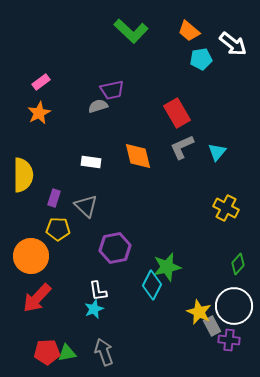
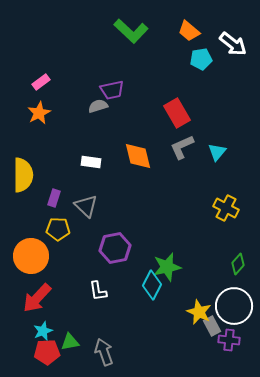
cyan star: moved 51 px left, 22 px down
green triangle: moved 3 px right, 11 px up
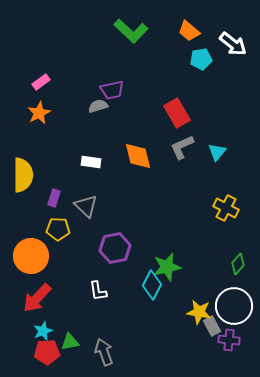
yellow star: rotated 15 degrees counterclockwise
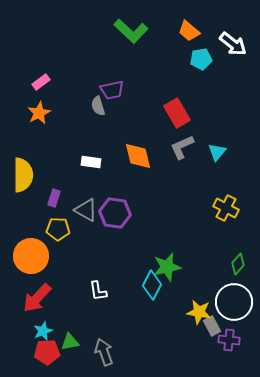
gray semicircle: rotated 90 degrees counterclockwise
gray triangle: moved 4 px down; rotated 15 degrees counterclockwise
purple hexagon: moved 35 px up; rotated 20 degrees clockwise
white circle: moved 4 px up
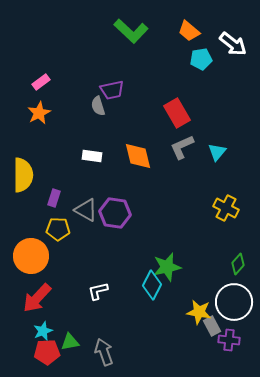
white rectangle: moved 1 px right, 6 px up
white L-shape: rotated 85 degrees clockwise
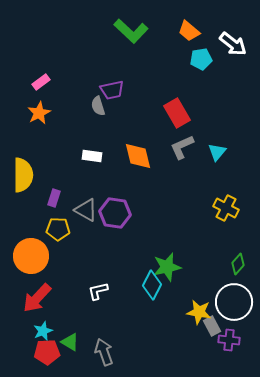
green triangle: rotated 42 degrees clockwise
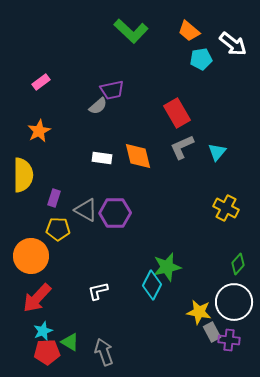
gray semicircle: rotated 114 degrees counterclockwise
orange star: moved 18 px down
white rectangle: moved 10 px right, 2 px down
purple hexagon: rotated 8 degrees counterclockwise
gray rectangle: moved 6 px down
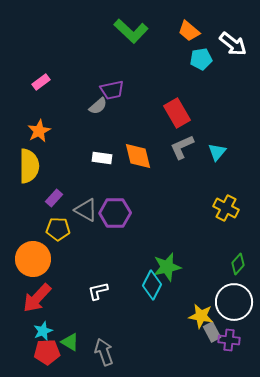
yellow semicircle: moved 6 px right, 9 px up
purple rectangle: rotated 24 degrees clockwise
orange circle: moved 2 px right, 3 px down
yellow star: moved 2 px right, 4 px down
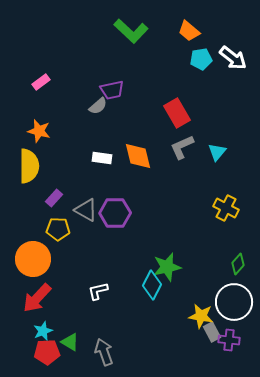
white arrow: moved 14 px down
orange star: rotated 30 degrees counterclockwise
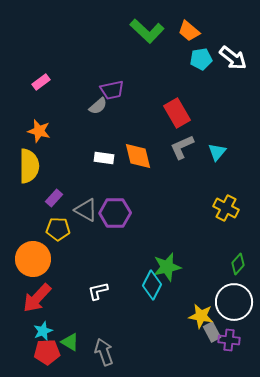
green L-shape: moved 16 px right
white rectangle: moved 2 px right
